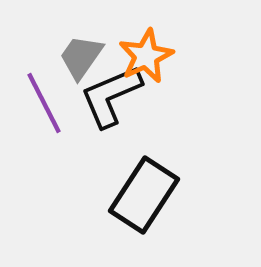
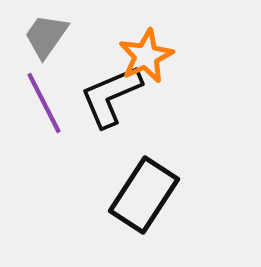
gray trapezoid: moved 35 px left, 21 px up
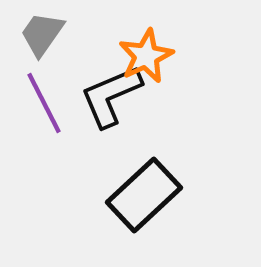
gray trapezoid: moved 4 px left, 2 px up
black rectangle: rotated 14 degrees clockwise
